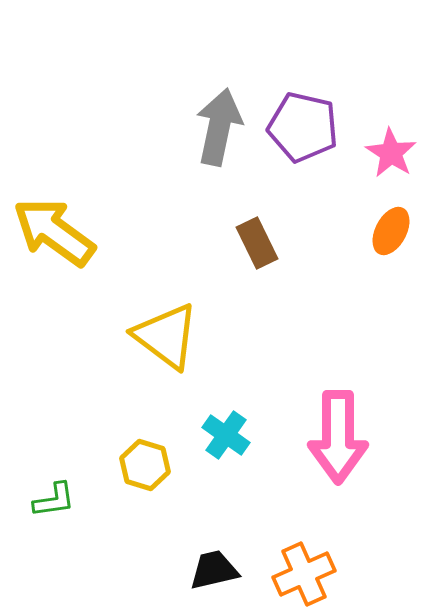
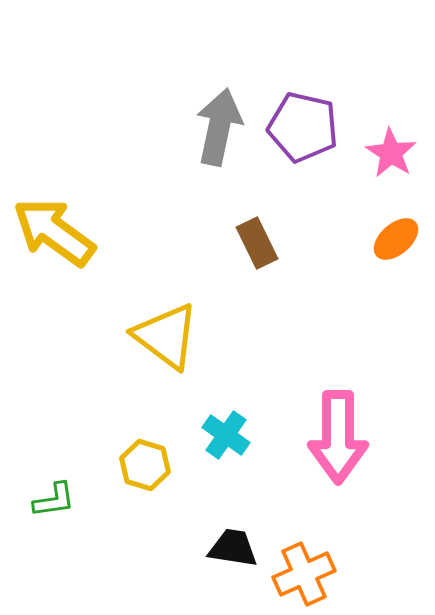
orange ellipse: moved 5 px right, 8 px down; rotated 21 degrees clockwise
black trapezoid: moved 19 px right, 22 px up; rotated 22 degrees clockwise
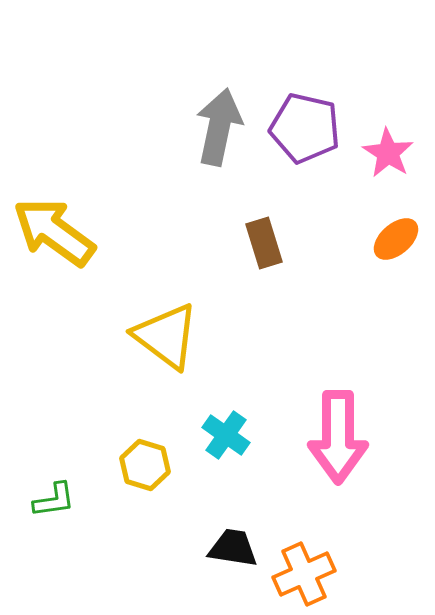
purple pentagon: moved 2 px right, 1 px down
pink star: moved 3 px left
brown rectangle: moved 7 px right; rotated 9 degrees clockwise
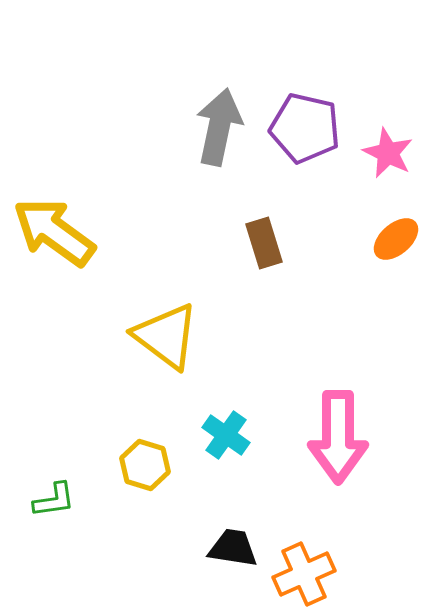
pink star: rotated 6 degrees counterclockwise
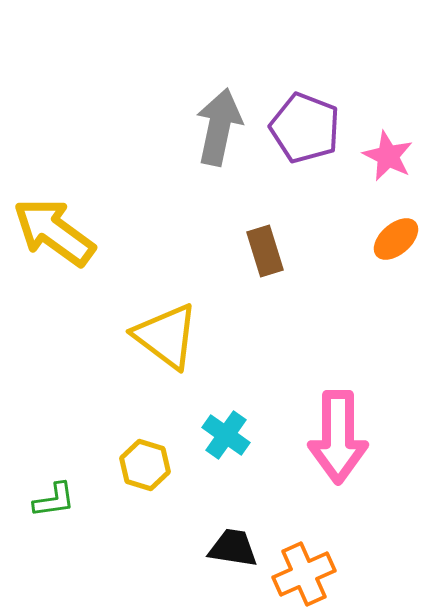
purple pentagon: rotated 8 degrees clockwise
pink star: moved 3 px down
brown rectangle: moved 1 px right, 8 px down
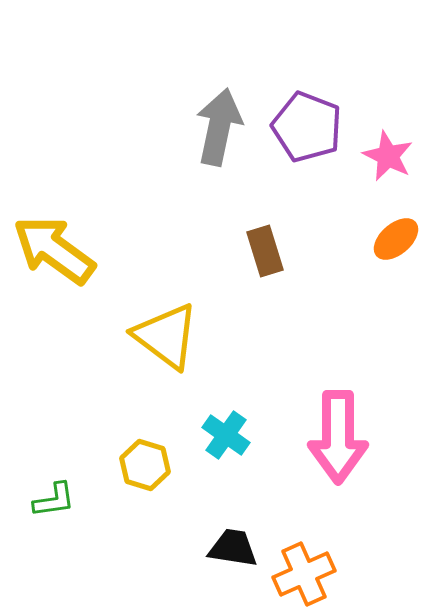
purple pentagon: moved 2 px right, 1 px up
yellow arrow: moved 18 px down
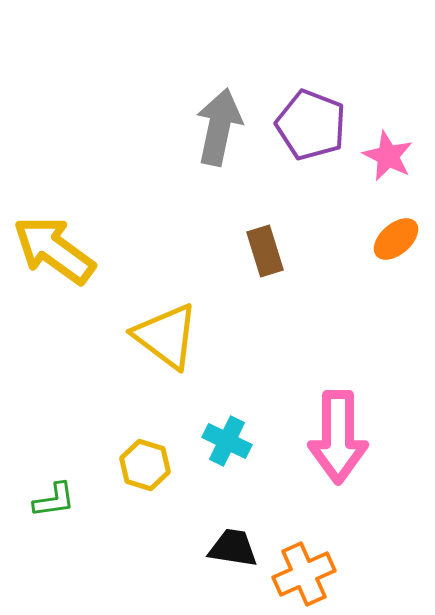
purple pentagon: moved 4 px right, 2 px up
cyan cross: moved 1 px right, 6 px down; rotated 9 degrees counterclockwise
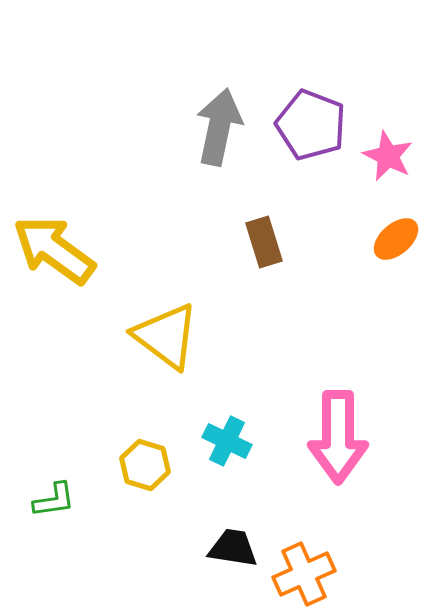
brown rectangle: moved 1 px left, 9 px up
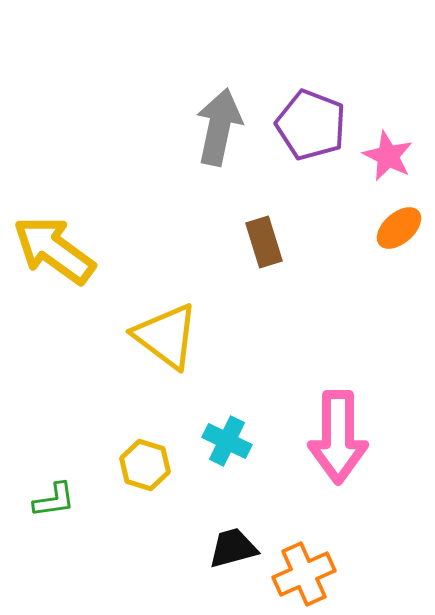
orange ellipse: moved 3 px right, 11 px up
black trapezoid: rotated 24 degrees counterclockwise
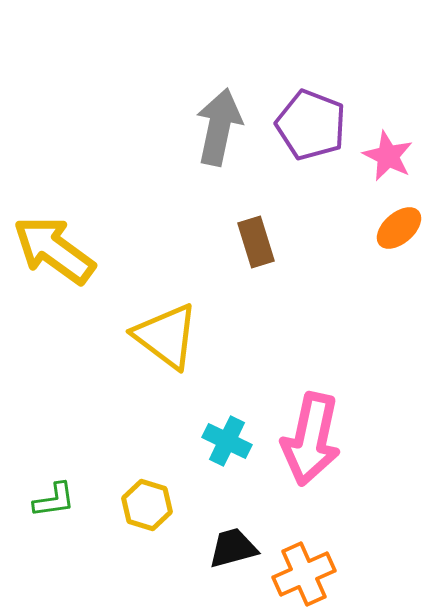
brown rectangle: moved 8 px left
pink arrow: moved 27 px left, 2 px down; rotated 12 degrees clockwise
yellow hexagon: moved 2 px right, 40 px down
